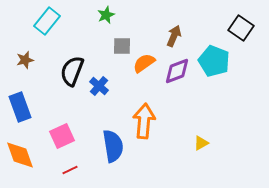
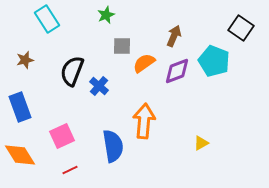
cyan rectangle: moved 2 px up; rotated 72 degrees counterclockwise
orange diamond: rotated 12 degrees counterclockwise
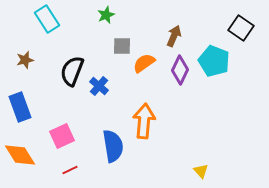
purple diamond: moved 3 px right, 1 px up; rotated 44 degrees counterclockwise
yellow triangle: moved 28 px down; rotated 42 degrees counterclockwise
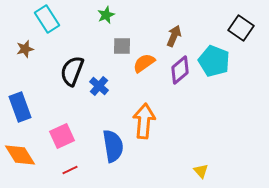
brown star: moved 11 px up
purple diamond: rotated 24 degrees clockwise
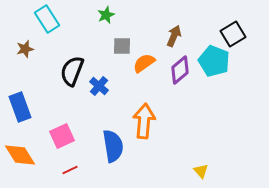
black square: moved 8 px left, 6 px down; rotated 25 degrees clockwise
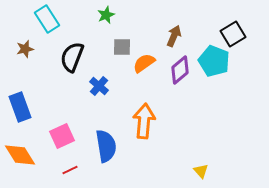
gray square: moved 1 px down
black semicircle: moved 14 px up
blue semicircle: moved 7 px left
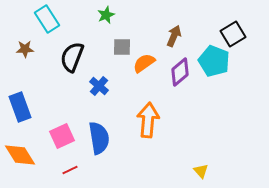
brown star: rotated 12 degrees clockwise
purple diamond: moved 2 px down
orange arrow: moved 4 px right, 1 px up
blue semicircle: moved 7 px left, 8 px up
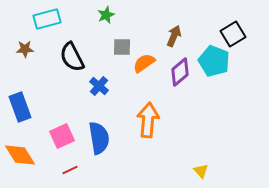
cyan rectangle: rotated 72 degrees counterclockwise
black semicircle: rotated 48 degrees counterclockwise
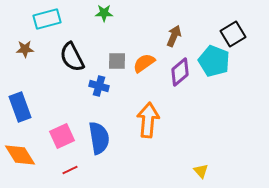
green star: moved 2 px left, 2 px up; rotated 24 degrees clockwise
gray square: moved 5 px left, 14 px down
blue cross: rotated 24 degrees counterclockwise
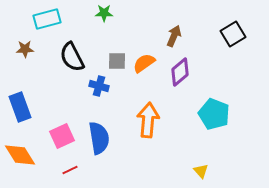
cyan pentagon: moved 53 px down
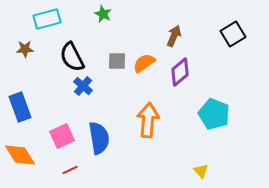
green star: moved 1 px left, 1 px down; rotated 24 degrees clockwise
blue cross: moved 16 px left; rotated 24 degrees clockwise
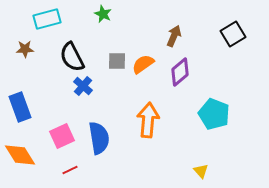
orange semicircle: moved 1 px left, 1 px down
